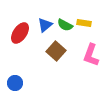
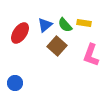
green semicircle: rotated 21 degrees clockwise
brown square: moved 1 px right, 5 px up
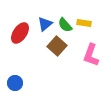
blue triangle: moved 1 px up
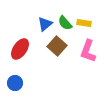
green semicircle: moved 2 px up
red ellipse: moved 16 px down
pink L-shape: moved 3 px left, 4 px up
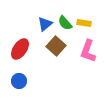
brown square: moved 1 px left
blue circle: moved 4 px right, 2 px up
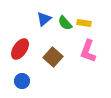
blue triangle: moved 1 px left, 5 px up
brown square: moved 3 px left, 11 px down
blue circle: moved 3 px right
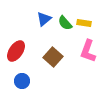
red ellipse: moved 4 px left, 2 px down
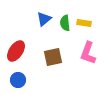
green semicircle: rotated 35 degrees clockwise
pink L-shape: moved 2 px down
brown square: rotated 36 degrees clockwise
blue circle: moved 4 px left, 1 px up
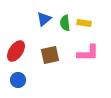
pink L-shape: rotated 110 degrees counterclockwise
brown square: moved 3 px left, 2 px up
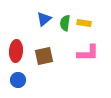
green semicircle: rotated 14 degrees clockwise
red ellipse: rotated 30 degrees counterclockwise
brown square: moved 6 px left, 1 px down
